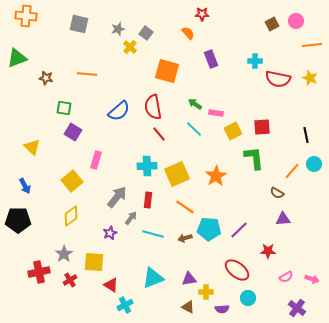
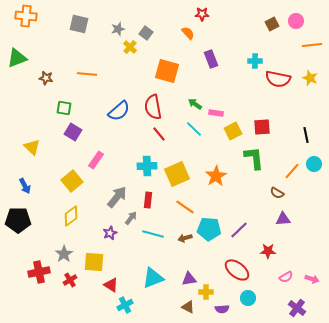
pink rectangle at (96, 160): rotated 18 degrees clockwise
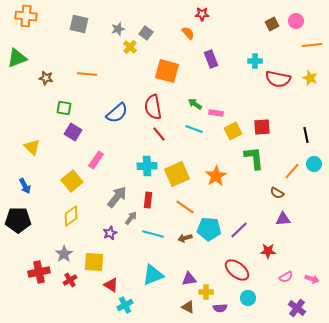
blue semicircle at (119, 111): moved 2 px left, 2 px down
cyan line at (194, 129): rotated 24 degrees counterclockwise
cyan triangle at (153, 278): moved 3 px up
purple semicircle at (222, 309): moved 2 px left, 1 px up
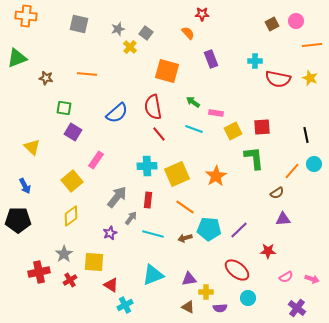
green arrow at (195, 104): moved 2 px left, 2 px up
brown semicircle at (277, 193): rotated 64 degrees counterclockwise
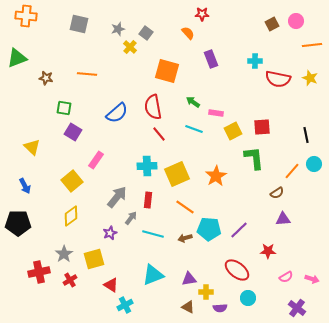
black pentagon at (18, 220): moved 3 px down
yellow square at (94, 262): moved 3 px up; rotated 20 degrees counterclockwise
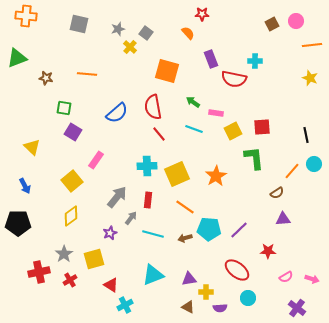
red semicircle at (278, 79): moved 44 px left
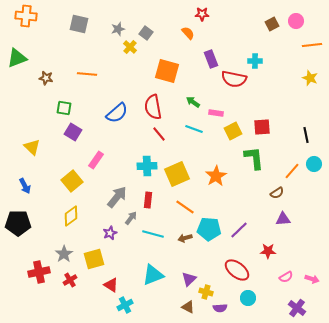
purple triangle at (189, 279): rotated 35 degrees counterclockwise
yellow cross at (206, 292): rotated 16 degrees clockwise
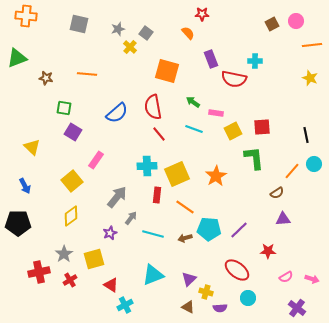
red rectangle at (148, 200): moved 9 px right, 5 px up
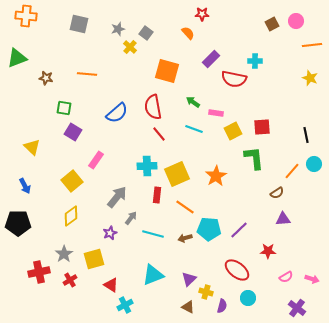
purple rectangle at (211, 59): rotated 66 degrees clockwise
purple semicircle at (220, 308): moved 2 px right, 2 px up; rotated 72 degrees counterclockwise
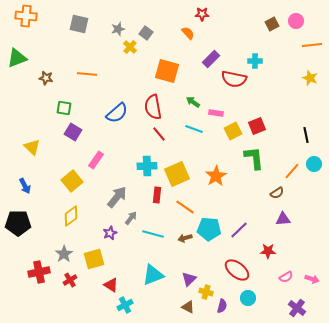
red square at (262, 127): moved 5 px left, 1 px up; rotated 18 degrees counterclockwise
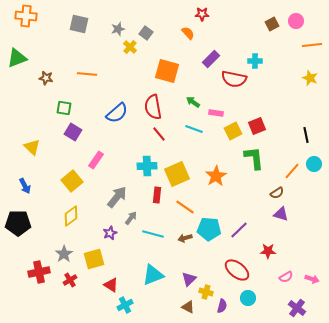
purple triangle at (283, 219): moved 2 px left, 5 px up; rotated 21 degrees clockwise
